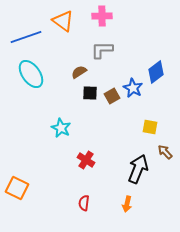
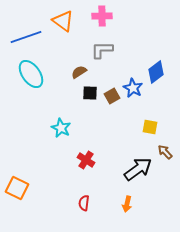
black arrow: rotated 32 degrees clockwise
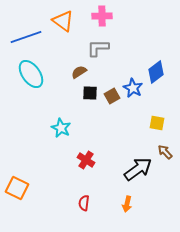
gray L-shape: moved 4 px left, 2 px up
yellow square: moved 7 px right, 4 px up
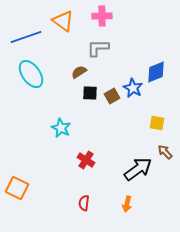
blue diamond: rotated 15 degrees clockwise
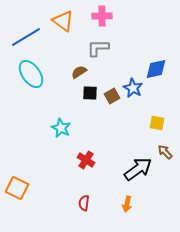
blue line: rotated 12 degrees counterclockwise
blue diamond: moved 3 px up; rotated 10 degrees clockwise
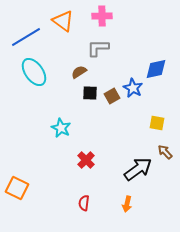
cyan ellipse: moved 3 px right, 2 px up
red cross: rotated 12 degrees clockwise
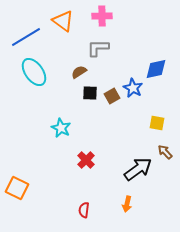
red semicircle: moved 7 px down
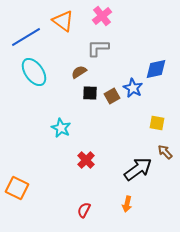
pink cross: rotated 36 degrees counterclockwise
red semicircle: rotated 21 degrees clockwise
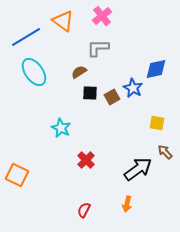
brown square: moved 1 px down
orange square: moved 13 px up
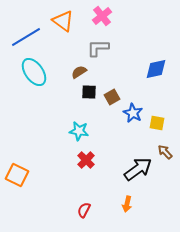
blue star: moved 25 px down
black square: moved 1 px left, 1 px up
cyan star: moved 18 px right, 3 px down; rotated 18 degrees counterclockwise
